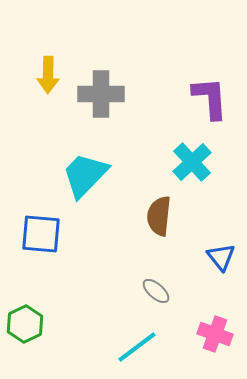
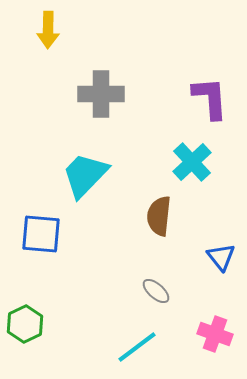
yellow arrow: moved 45 px up
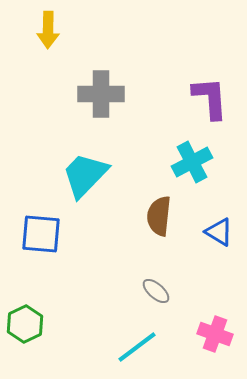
cyan cross: rotated 15 degrees clockwise
blue triangle: moved 2 px left, 25 px up; rotated 20 degrees counterclockwise
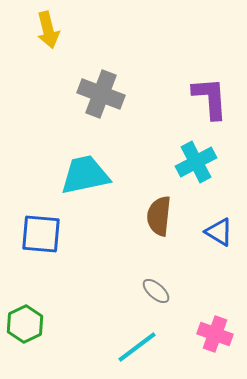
yellow arrow: rotated 15 degrees counterclockwise
gray cross: rotated 21 degrees clockwise
cyan cross: moved 4 px right
cyan trapezoid: rotated 34 degrees clockwise
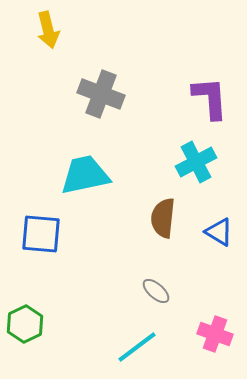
brown semicircle: moved 4 px right, 2 px down
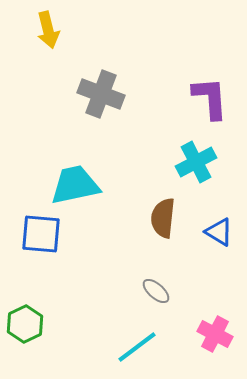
cyan trapezoid: moved 10 px left, 10 px down
pink cross: rotated 8 degrees clockwise
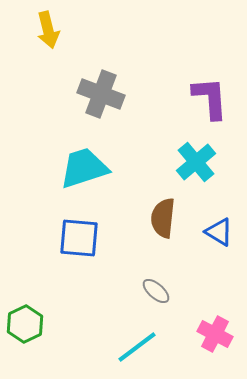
cyan cross: rotated 12 degrees counterclockwise
cyan trapezoid: moved 9 px right, 17 px up; rotated 6 degrees counterclockwise
blue square: moved 38 px right, 4 px down
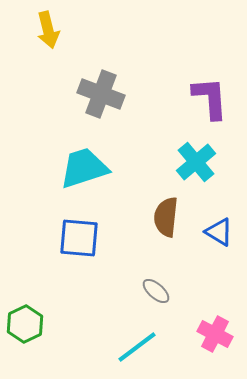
brown semicircle: moved 3 px right, 1 px up
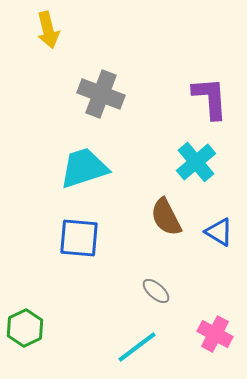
brown semicircle: rotated 33 degrees counterclockwise
green hexagon: moved 4 px down
